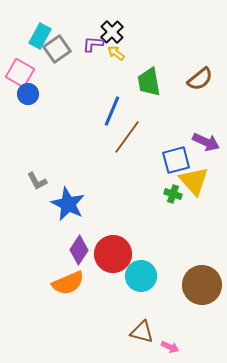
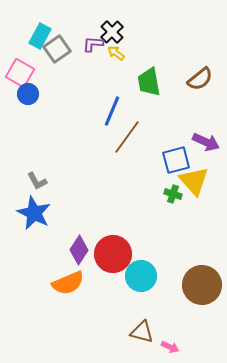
blue star: moved 34 px left, 9 px down
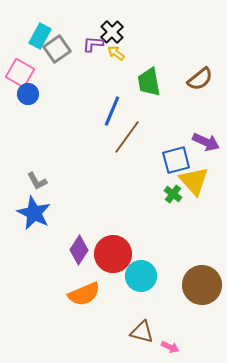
green cross: rotated 18 degrees clockwise
orange semicircle: moved 16 px right, 11 px down
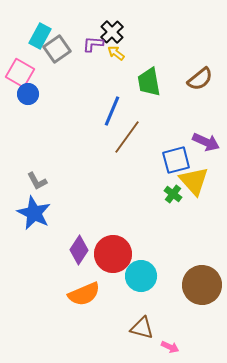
brown triangle: moved 4 px up
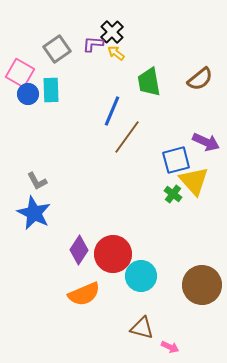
cyan rectangle: moved 11 px right, 54 px down; rotated 30 degrees counterclockwise
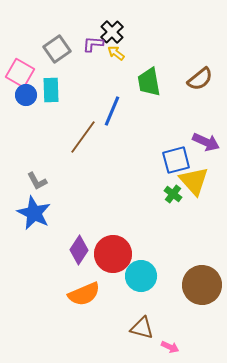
blue circle: moved 2 px left, 1 px down
brown line: moved 44 px left
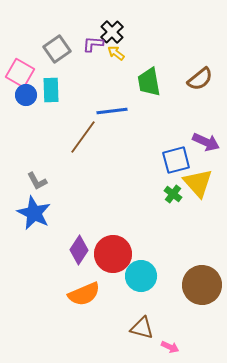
blue line: rotated 60 degrees clockwise
yellow triangle: moved 4 px right, 2 px down
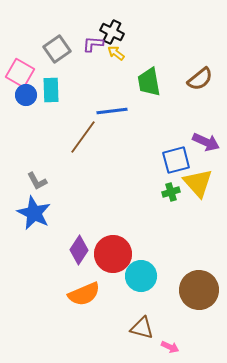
black cross: rotated 20 degrees counterclockwise
green cross: moved 2 px left, 2 px up; rotated 36 degrees clockwise
brown circle: moved 3 px left, 5 px down
